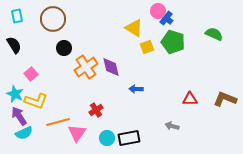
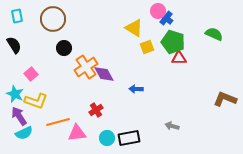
purple diamond: moved 7 px left, 7 px down; rotated 15 degrees counterclockwise
red triangle: moved 11 px left, 41 px up
pink triangle: rotated 48 degrees clockwise
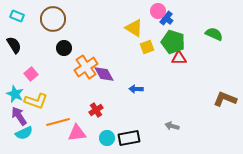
cyan rectangle: rotated 56 degrees counterclockwise
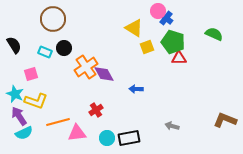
cyan rectangle: moved 28 px right, 36 px down
pink square: rotated 24 degrees clockwise
brown L-shape: moved 21 px down
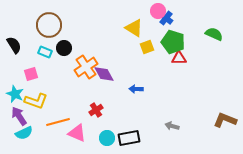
brown circle: moved 4 px left, 6 px down
pink triangle: rotated 30 degrees clockwise
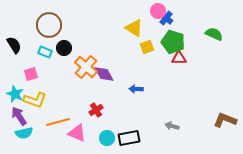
orange cross: rotated 15 degrees counterclockwise
yellow L-shape: moved 1 px left, 1 px up
cyan semicircle: rotated 12 degrees clockwise
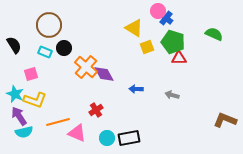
gray arrow: moved 31 px up
cyan semicircle: moved 1 px up
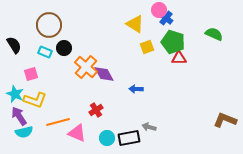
pink circle: moved 1 px right, 1 px up
yellow triangle: moved 1 px right, 4 px up
gray arrow: moved 23 px left, 32 px down
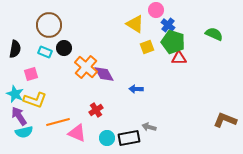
pink circle: moved 3 px left
blue cross: moved 2 px right, 7 px down
black semicircle: moved 1 px right, 4 px down; rotated 42 degrees clockwise
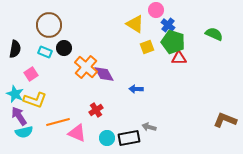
pink square: rotated 16 degrees counterclockwise
